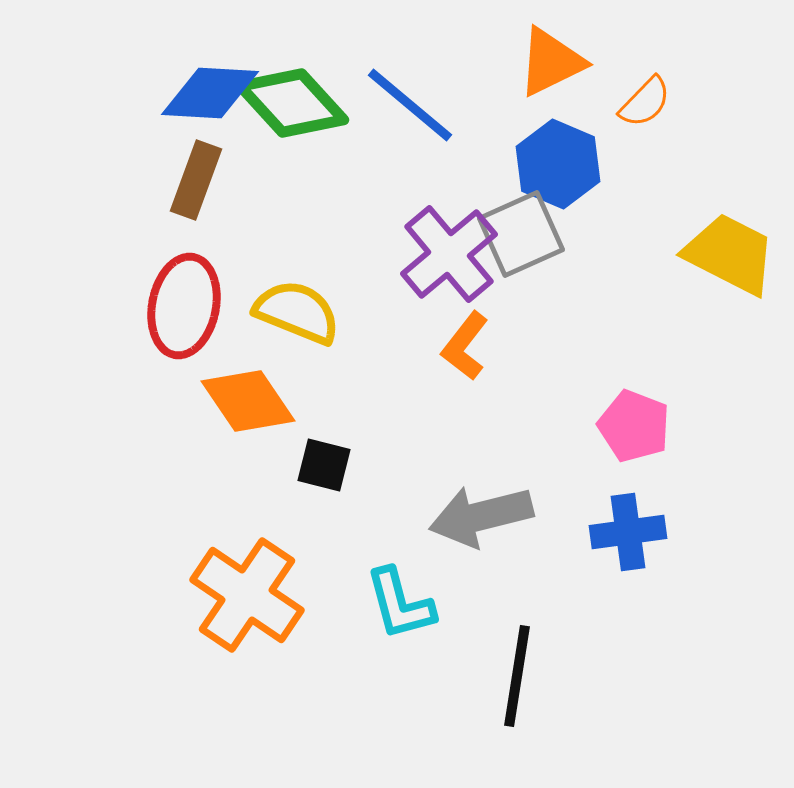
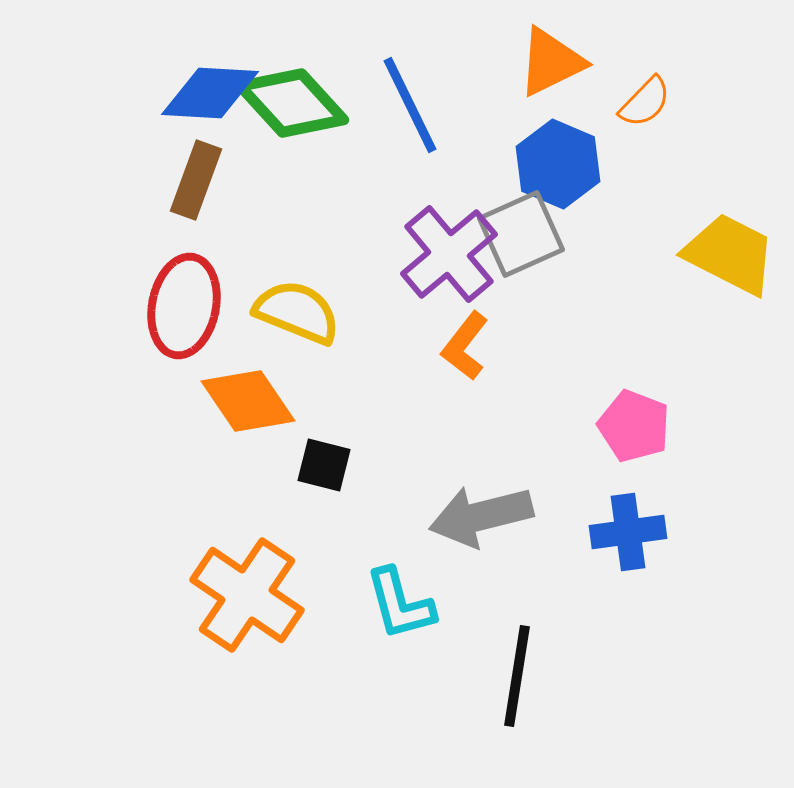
blue line: rotated 24 degrees clockwise
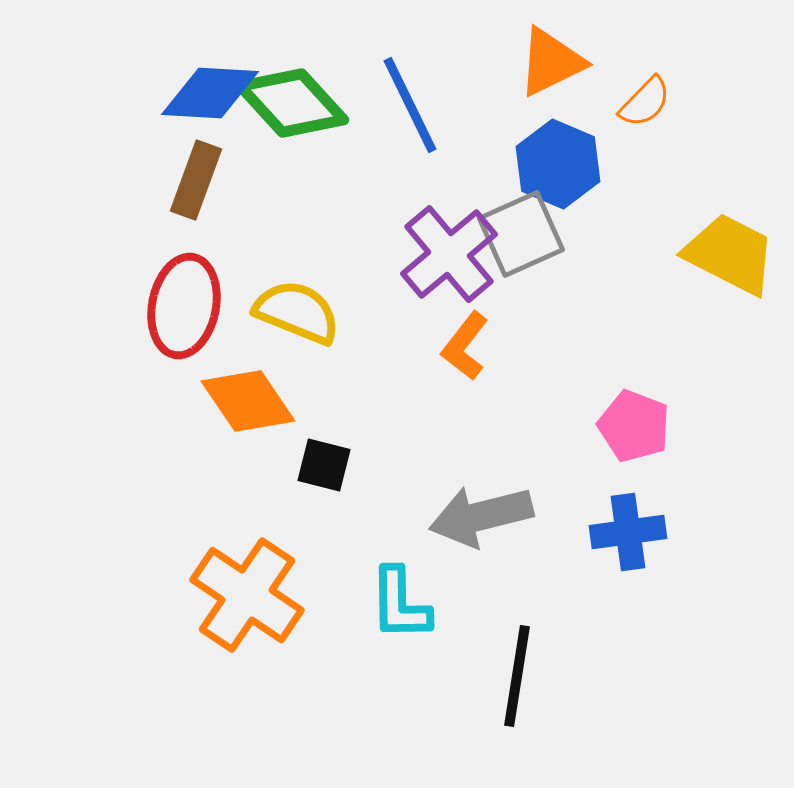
cyan L-shape: rotated 14 degrees clockwise
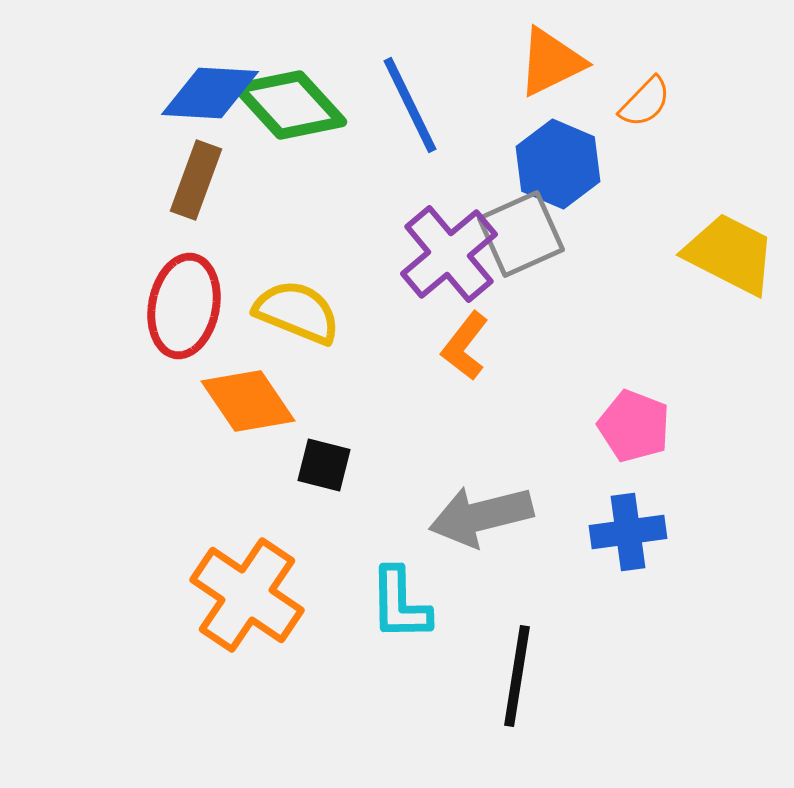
green diamond: moved 2 px left, 2 px down
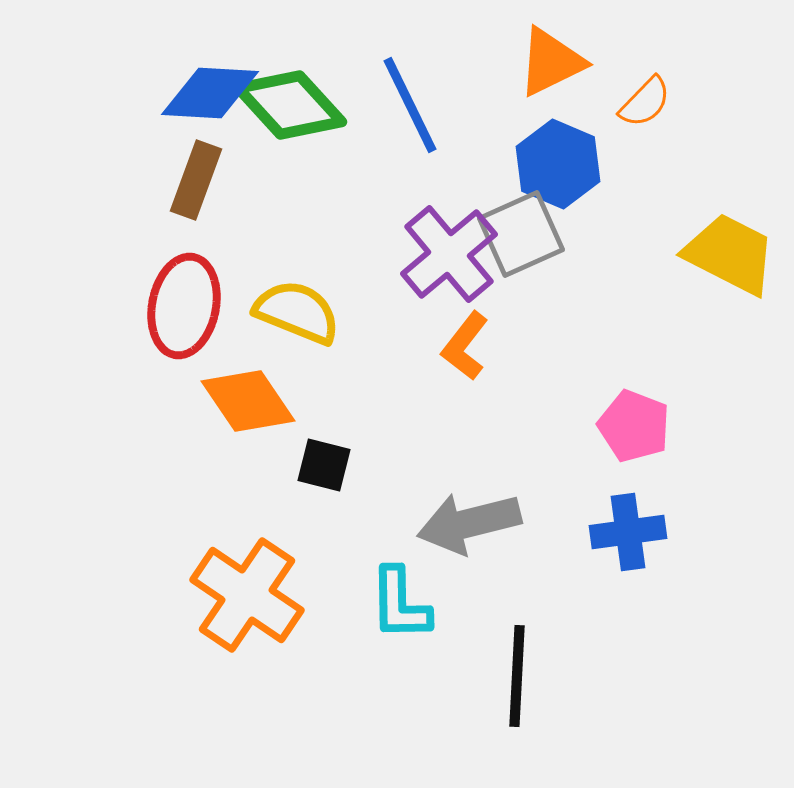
gray arrow: moved 12 px left, 7 px down
black line: rotated 6 degrees counterclockwise
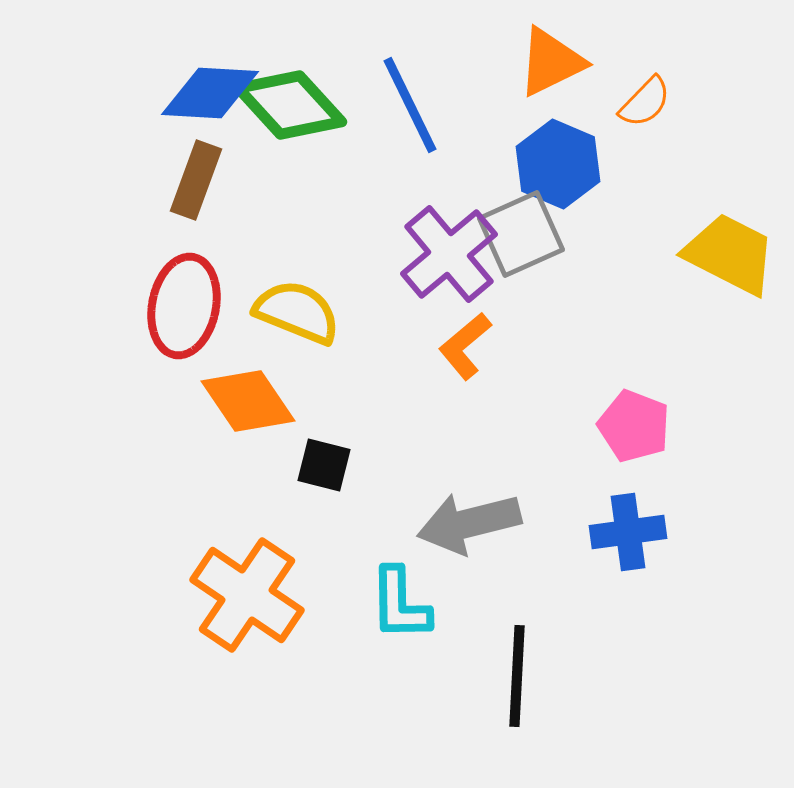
orange L-shape: rotated 12 degrees clockwise
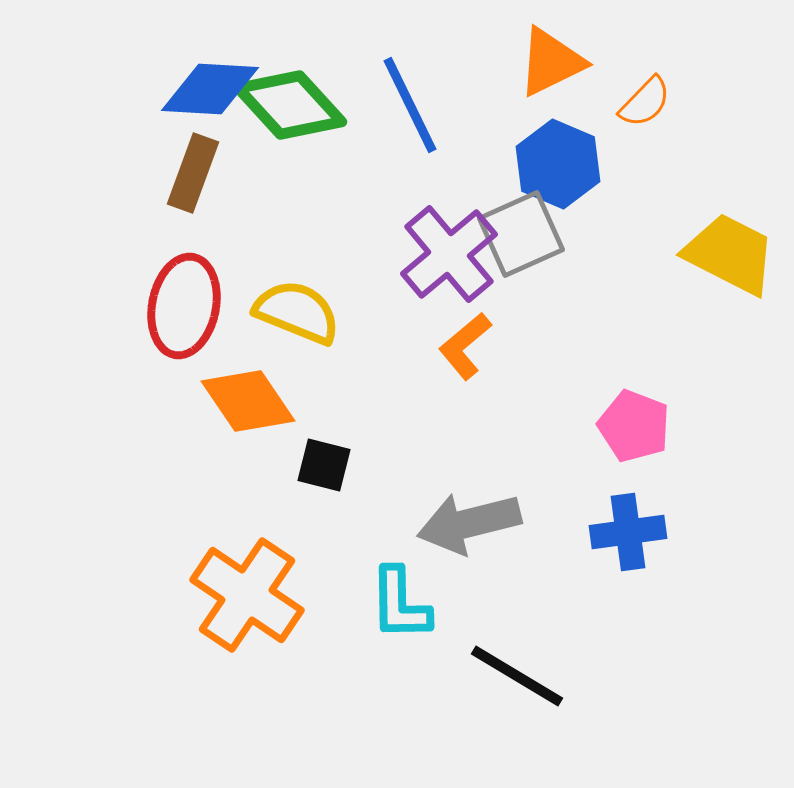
blue diamond: moved 4 px up
brown rectangle: moved 3 px left, 7 px up
black line: rotated 62 degrees counterclockwise
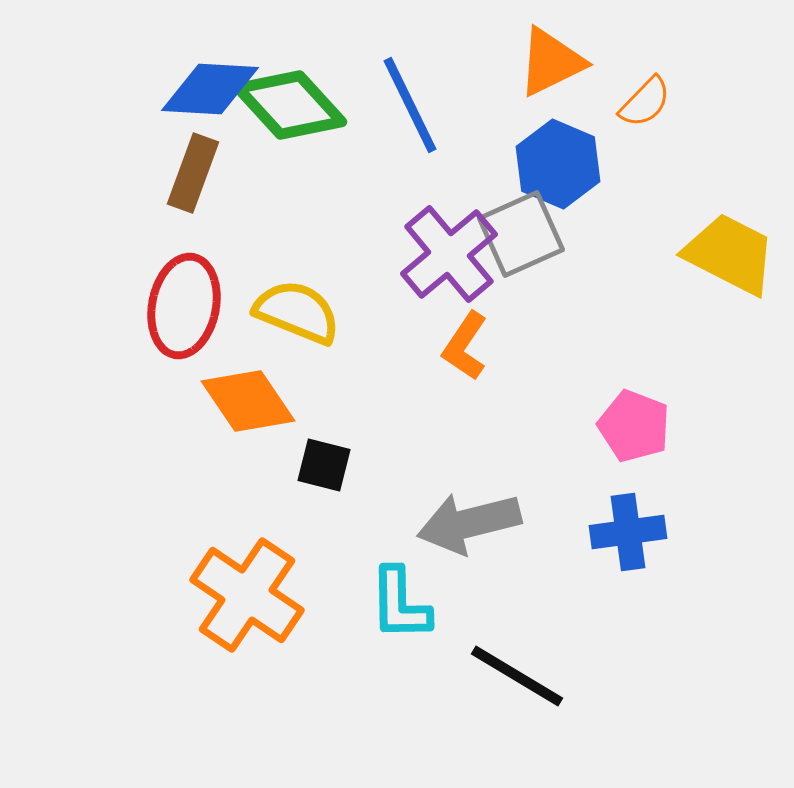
orange L-shape: rotated 16 degrees counterclockwise
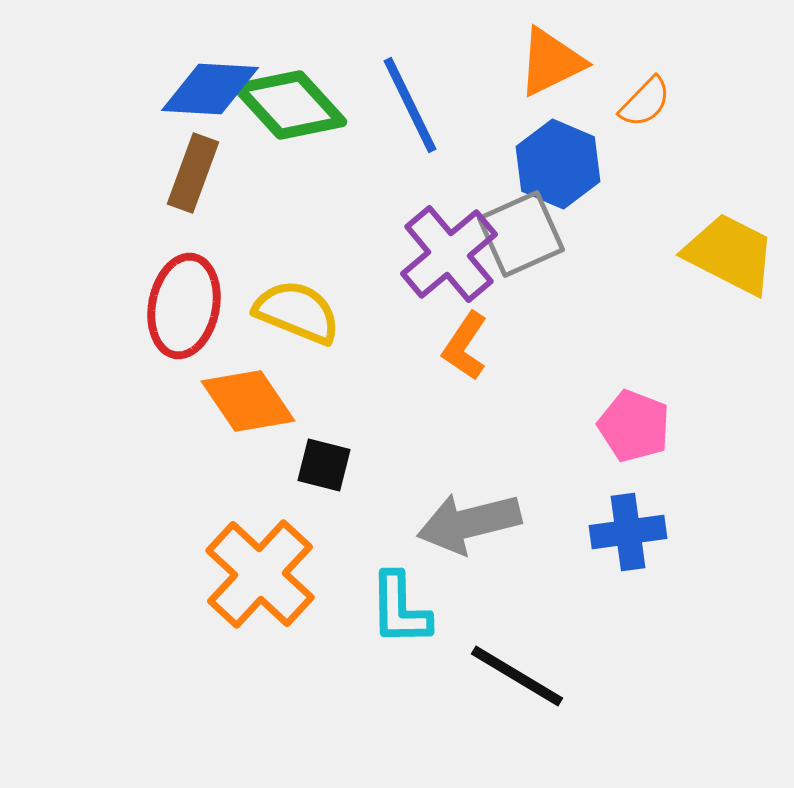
orange cross: moved 13 px right, 21 px up; rotated 9 degrees clockwise
cyan L-shape: moved 5 px down
